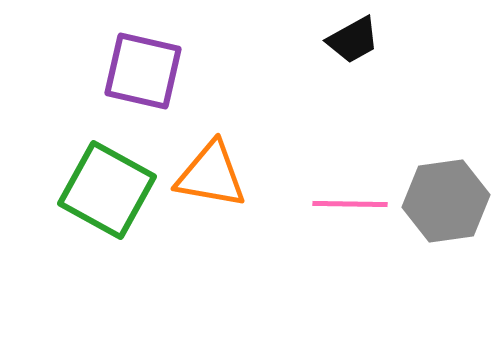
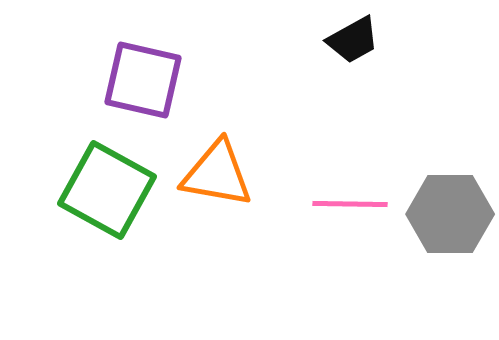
purple square: moved 9 px down
orange triangle: moved 6 px right, 1 px up
gray hexagon: moved 4 px right, 13 px down; rotated 8 degrees clockwise
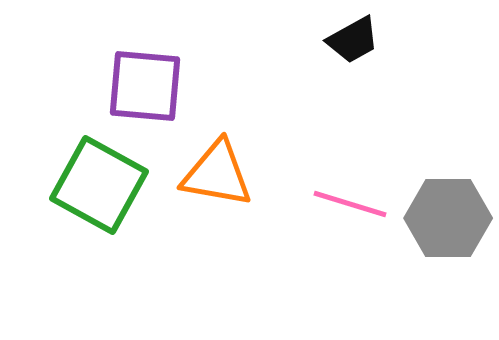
purple square: moved 2 px right, 6 px down; rotated 8 degrees counterclockwise
green square: moved 8 px left, 5 px up
pink line: rotated 16 degrees clockwise
gray hexagon: moved 2 px left, 4 px down
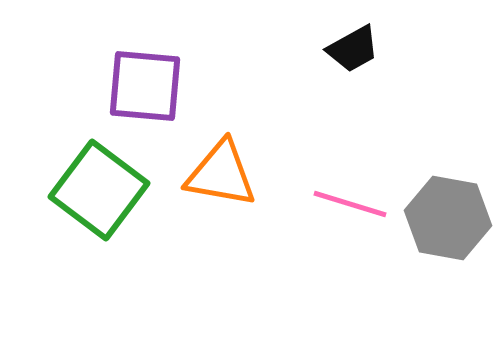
black trapezoid: moved 9 px down
orange triangle: moved 4 px right
green square: moved 5 px down; rotated 8 degrees clockwise
gray hexagon: rotated 10 degrees clockwise
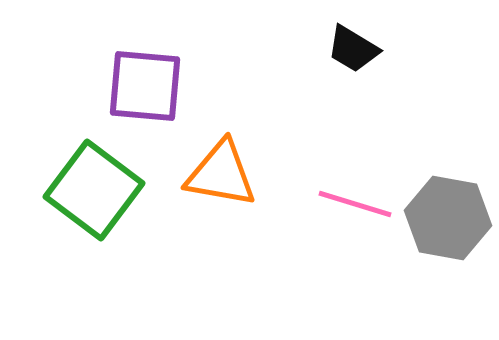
black trapezoid: rotated 60 degrees clockwise
green square: moved 5 px left
pink line: moved 5 px right
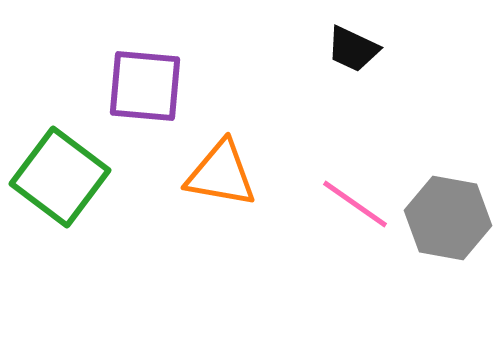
black trapezoid: rotated 6 degrees counterclockwise
green square: moved 34 px left, 13 px up
pink line: rotated 18 degrees clockwise
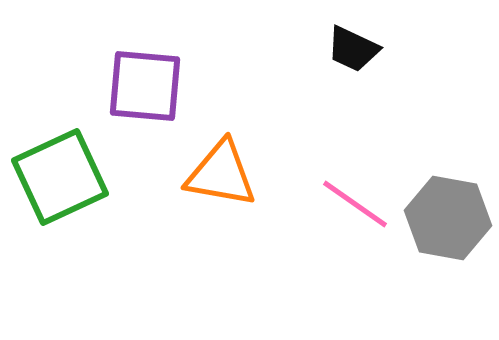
green square: rotated 28 degrees clockwise
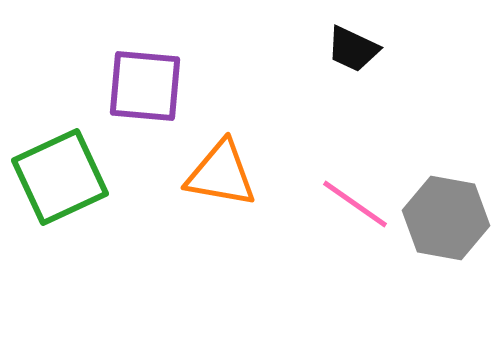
gray hexagon: moved 2 px left
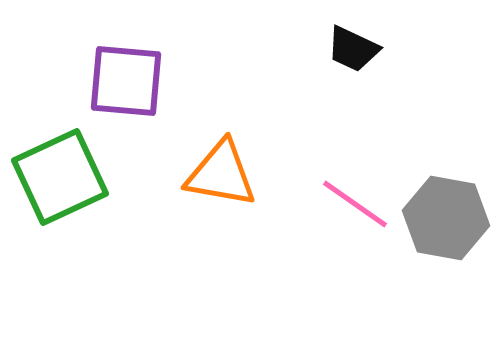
purple square: moved 19 px left, 5 px up
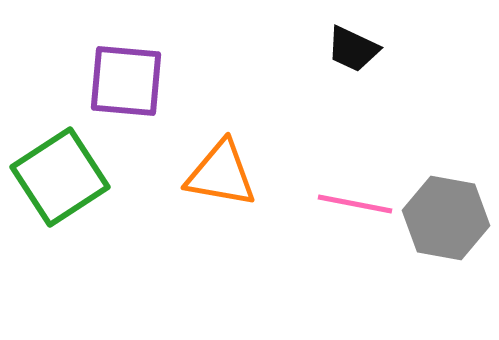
green square: rotated 8 degrees counterclockwise
pink line: rotated 24 degrees counterclockwise
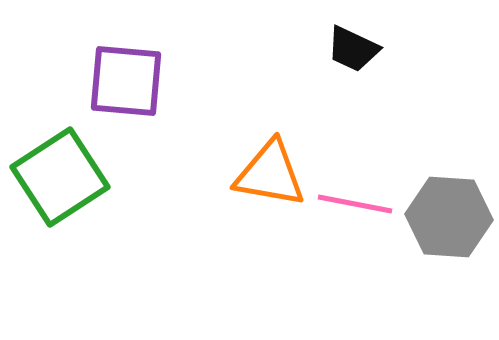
orange triangle: moved 49 px right
gray hexagon: moved 3 px right, 1 px up; rotated 6 degrees counterclockwise
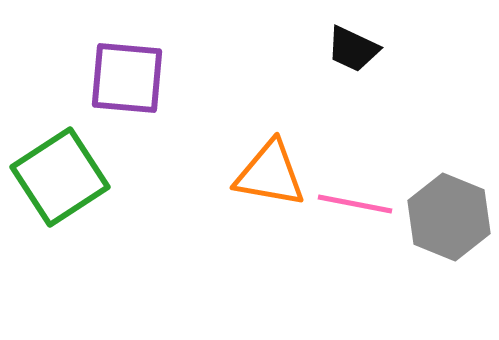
purple square: moved 1 px right, 3 px up
gray hexagon: rotated 18 degrees clockwise
